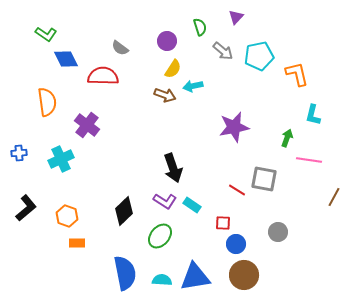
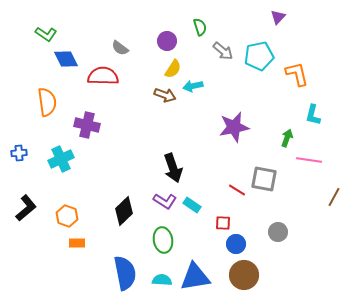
purple triangle: moved 42 px right
purple cross: rotated 25 degrees counterclockwise
green ellipse: moved 3 px right, 4 px down; rotated 50 degrees counterclockwise
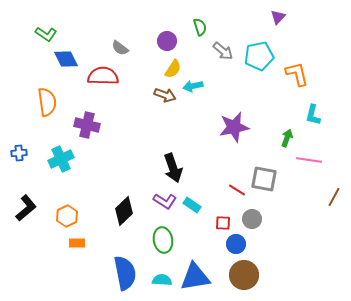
orange hexagon: rotated 15 degrees clockwise
gray circle: moved 26 px left, 13 px up
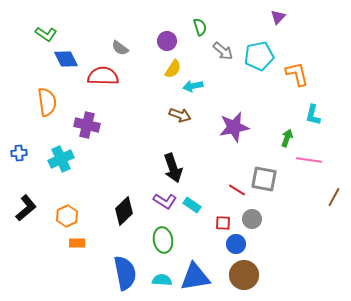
brown arrow: moved 15 px right, 20 px down
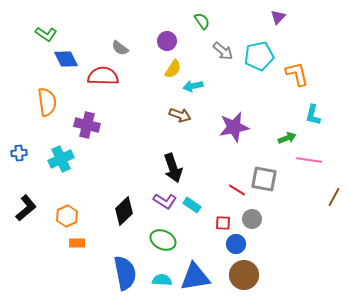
green semicircle: moved 2 px right, 6 px up; rotated 18 degrees counterclockwise
green arrow: rotated 48 degrees clockwise
green ellipse: rotated 55 degrees counterclockwise
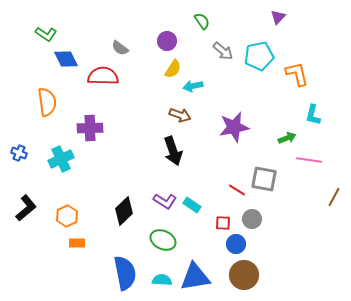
purple cross: moved 3 px right, 3 px down; rotated 15 degrees counterclockwise
blue cross: rotated 28 degrees clockwise
black arrow: moved 17 px up
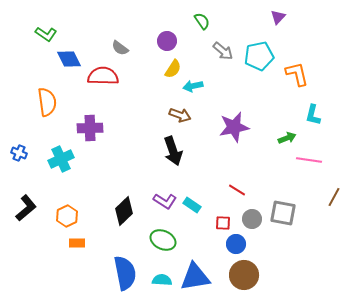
blue diamond: moved 3 px right
gray square: moved 19 px right, 34 px down
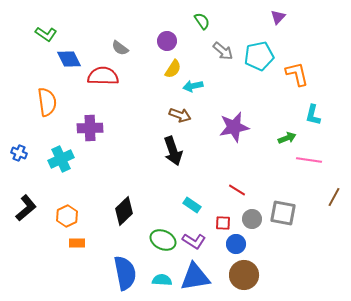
purple L-shape: moved 29 px right, 40 px down
